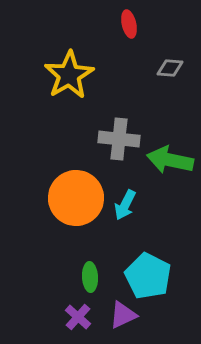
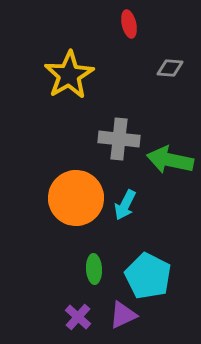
green ellipse: moved 4 px right, 8 px up
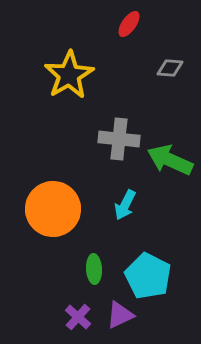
red ellipse: rotated 48 degrees clockwise
green arrow: rotated 12 degrees clockwise
orange circle: moved 23 px left, 11 px down
purple triangle: moved 3 px left
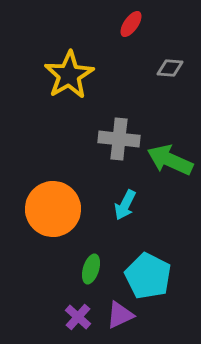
red ellipse: moved 2 px right
green ellipse: moved 3 px left; rotated 20 degrees clockwise
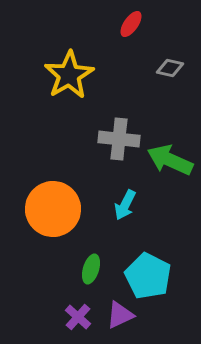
gray diamond: rotated 8 degrees clockwise
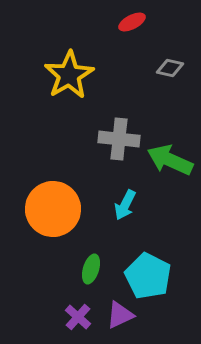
red ellipse: moved 1 px right, 2 px up; rotated 28 degrees clockwise
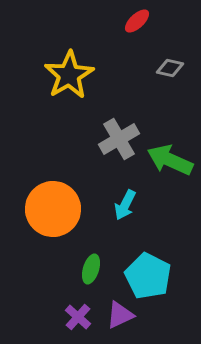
red ellipse: moved 5 px right, 1 px up; rotated 16 degrees counterclockwise
gray cross: rotated 36 degrees counterclockwise
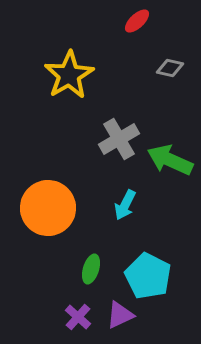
orange circle: moved 5 px left, 1 px up
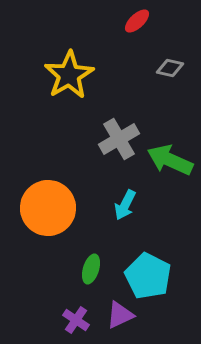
purple cross: moved 2 px left, 3 px down; rotated 8 degrees counterclockwise
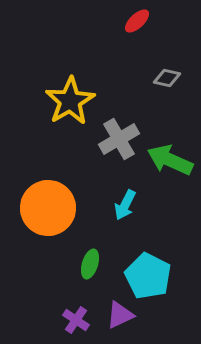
gray diamond: moved 3 px left, 10 px down
yellow star: moved 1 px right, 26 px down
green ellipse: moved 1 px left, 5 px up
